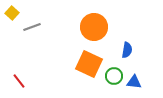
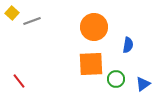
gray line: moved 6 px up
blue semicircle: moved 1 px right, 5 px up
orange square: moved 2 px right; rotated 28 degrees counterclockwise
green circle: moved 2 px right, 3 px down
blue triangle: moved 9 px right, 2 px down; rotated 42 degrees counterclockwise
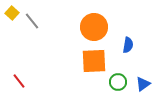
gray line: rotated 72 degrees clockwise
orange square: moved 3 px right, 3 px up
green circle: moved 2 px right, 3 px down
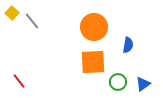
orange square: moved 1 px left, 1 px down
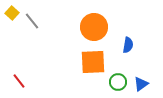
blue triangle: moved 2 px left
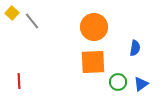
blue semicircle: moved 7 px right, 3 px down
red line: rotated 35 degrees clockwise
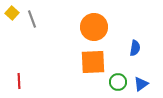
gray line: moved 2 px up; rotated 18 degrees clockwise
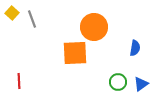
orange square: moved 18 px left, 9 px up
